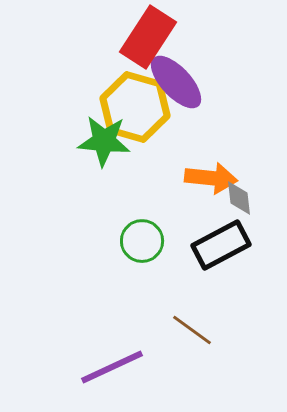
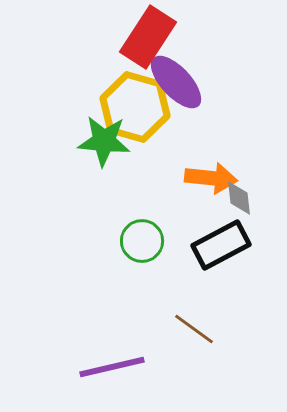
brown line: moved 2 px right, 1 px up
purple line: rotated 12 degrees clockwise
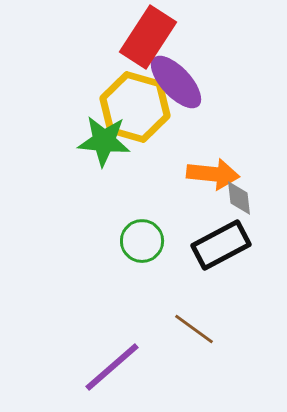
orange arrow: moved 2 px right, 4 px up
purple line: rotated 28 degrees counterclockwise
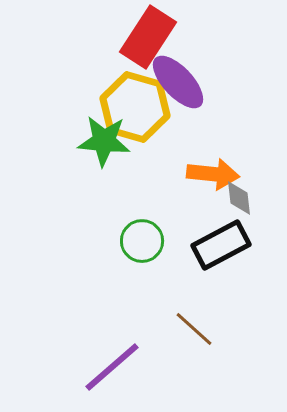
purple ellipse: moved 2 px right
brown line: rotated 6 degrees clockwise
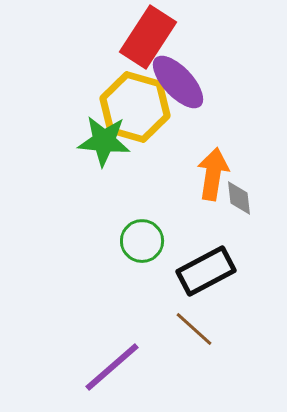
orange arrow: rotated 87 degrees counterclockwise
black rectangle: moved 15 px left, 26 px down
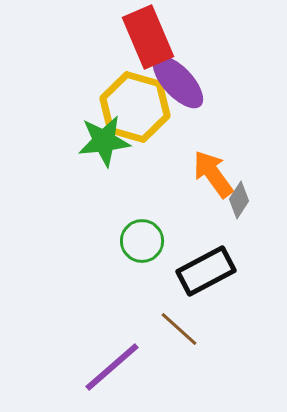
red rectangle: rotated 56 degrees counterclockwise
green star: rotated 12 degrees counterclockwise
orange arrow: rotated 45 degrees counterclockwise
gray diamond: moved 2 px down; rotated 39 degrees clockwise
brown line: moved 15 px left
